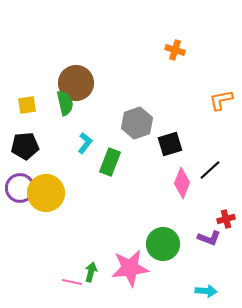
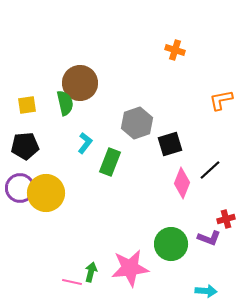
brown circle: moved 4 px right
green circle: moved 8 px right
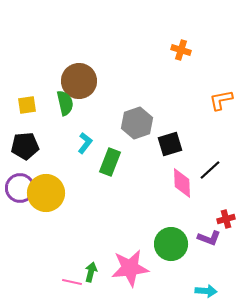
orange cross: moved 6 px right
brown circle: moved 1 px left, 2 px up
pink diamond: rotated 24 degrees counterclockwise
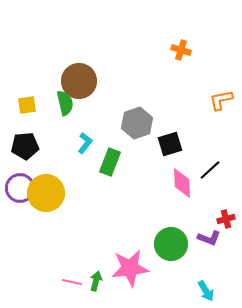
green arrow: moved 5 px right, 9 px down
cyan arrow: rotated 55 degrees clockwise
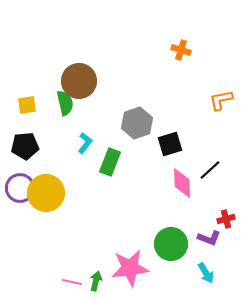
cyan arrow: moved 18 px up
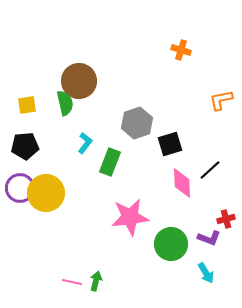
pink star: moved 51 px up
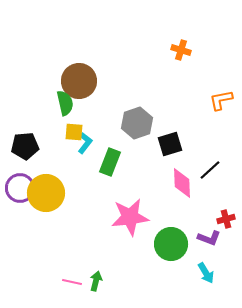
yellow square: moved 47 px right, 27 px down; rotated 12 degrees clockwise
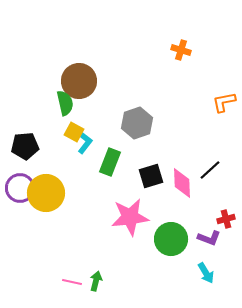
orange L-shape: moved 3 px right, 2 px down
yellow square: rotated 24 degrees clockwise
black square: moved 19 px left, 32 px down
green circle: moved 5 px up
